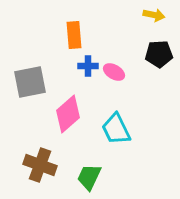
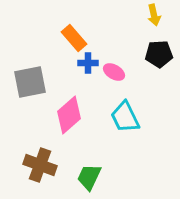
yellow arrow: rotated 65 degrees clockwise
orange rectangle: moved 3 px down; rotated 36 degrees counterclockwise
blue cross: moved 3 px up
pink diamond: moved 1 px right, 1 px down
cyan trapezoid: moved 9 px right, 12 px up
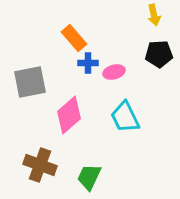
pink ellipse: rotated 45 degrees counterclockwise
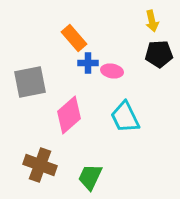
yellow arrow: moved 2 px left, 6 px down
pink ellipse: moved 2 px left, 1 px up; rotated 25 degrees clockwise
green trapezoid: moved 1 px right
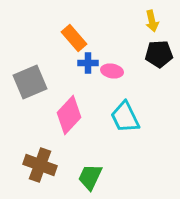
gray square: rotated 12 degrees counterclockwise
pink diamond: rotated 6 degrees counterclockwise
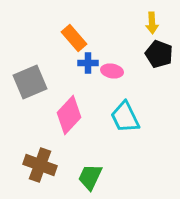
yellow arrow: moved 2 px down; rotated 10 degrees clockwise
black pentagon: rotated 24 degrees clockwise
